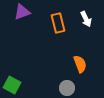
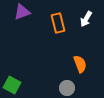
white arrow: rotated 56 degrees clockwise
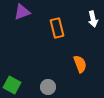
white arrow: moved 7 px right; rotated 42 degrees counterclockwise
orange rectangle: moved 1 px left, 5 px down
gray circle: moved 19 px left, 1 px up
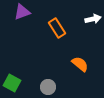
white arrow: rotated 91 degrees counterclockwise
orange rectangle: rotated 18 degrees counterclockwise
orange semicircle: rotated 30 degrees counterclockwise
green square: moved 2 px up
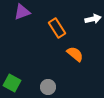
orange semicircle: moved 5 px left, 10 px up
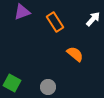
white arrow: rotated 35 degrees counterclockwise
orange rectangle: moved 2 px left, 6 px up
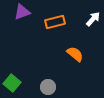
orange rectangle: rotated 72 degrees counterclockwise
green square: rotated 12 degrees clockwise
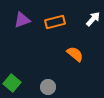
purple triangle: moved 8 px down
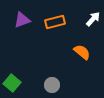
orange semicircle: moved 7 px right, 2 px up
gray circle: moved 4 px right, 2 px up
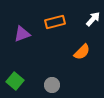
purple triangle: moved 14 px down
orange semicircle: rotated 96 degrees clockwise
green square: moved 3 px right, 2 px up
